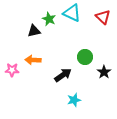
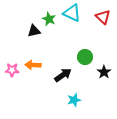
orange arrow: moved 5 px down
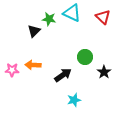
green star: rotated 16 degrees counterclockwise
black triangle: rotated 32 degrees counterclockwise
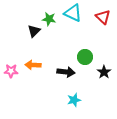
cyan triangle: moved 1 px right
pink star: moved 1 px left, 1 px down
black arrow: moved 3 px right, 3 px up; rotated 42 degrees clockwise
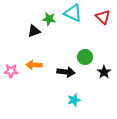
black triangle: rotated 24 degrees clockwise
orange arrow: moved 1 px right
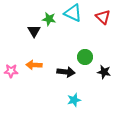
black triangle: rotated 40 degrees counterclockwise
black star: rotated 24 degrees counterclockwise
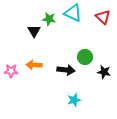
black arrow: moved 2 px up
